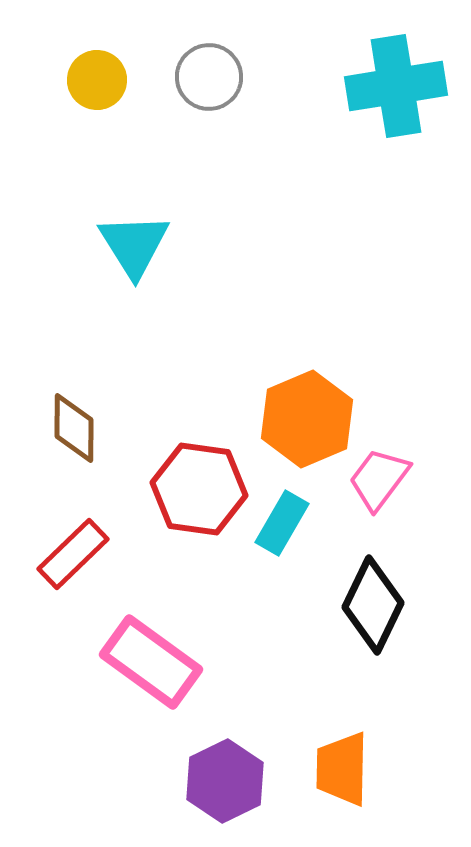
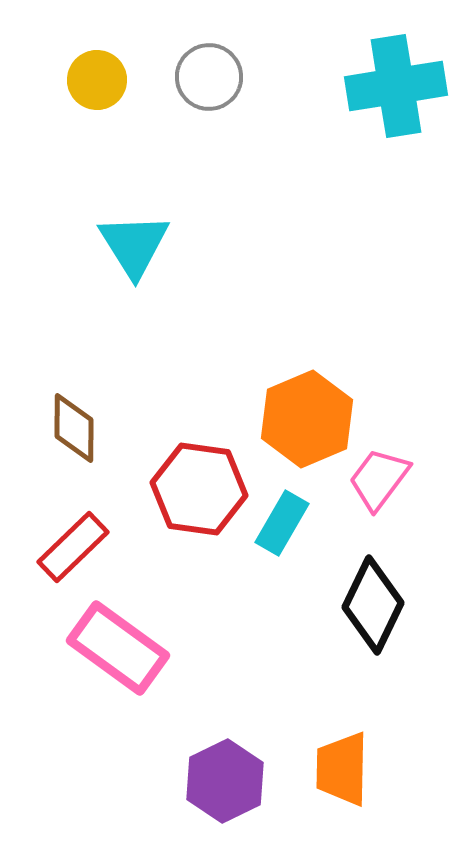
red rectangle: moved 7 px up
pink rectangle: moved 33 px left, 14 px up
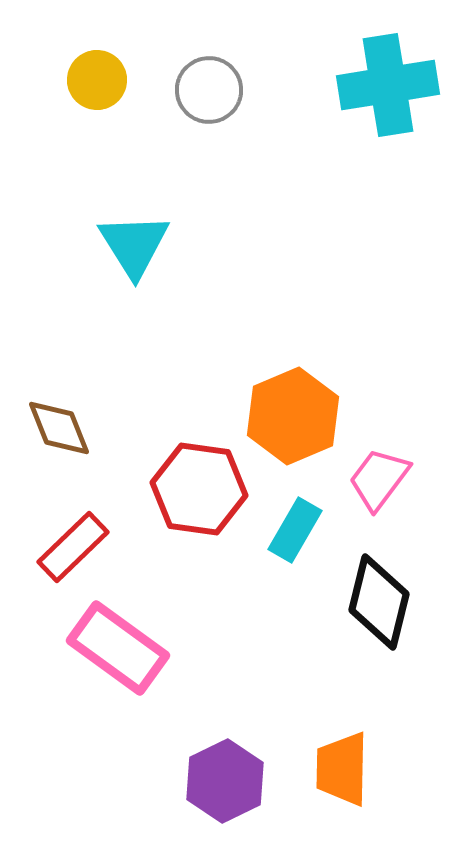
gray circle: moved 13 px down
cyan cross: moved 8 px left, 1 px up
orange hexagon: moved 14 px left, 3 px up
brown diamond: moved 15 px left; rotated 22 degrees counterclockwise
cyan rectangle: moved 13 px right, 7 px down
black diamond: moved 6 px right, 3 px up; rotated 12 degrees counterclockwise
